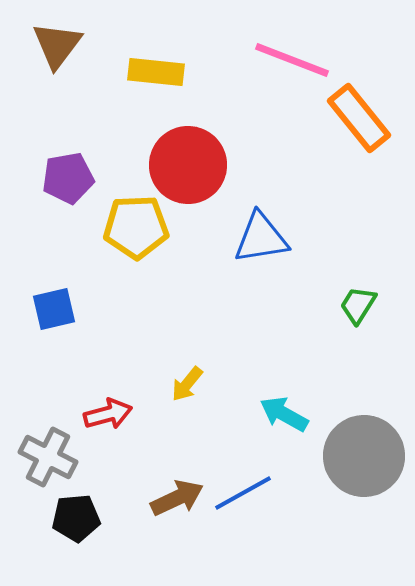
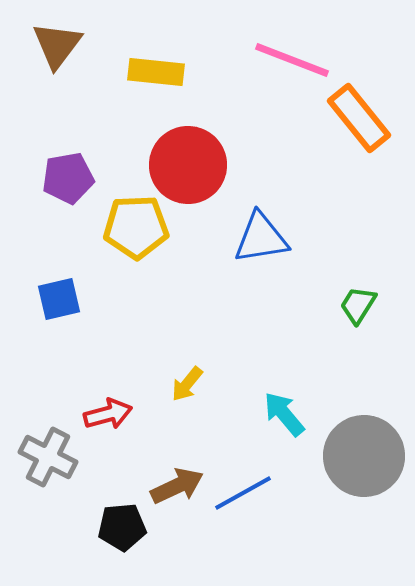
blue square: moved 5 px right, 10 px up
cyan arrow: rotated 21 degrees clockwise
brown arrow: moved 12 px up
black pentagon: moved 46 px right, 9 px down
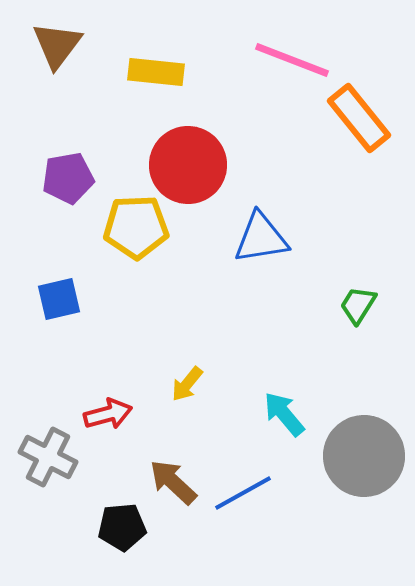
brown arrow: moved 4 px left, 4 px up; rotated 112 degrees counterclockwise
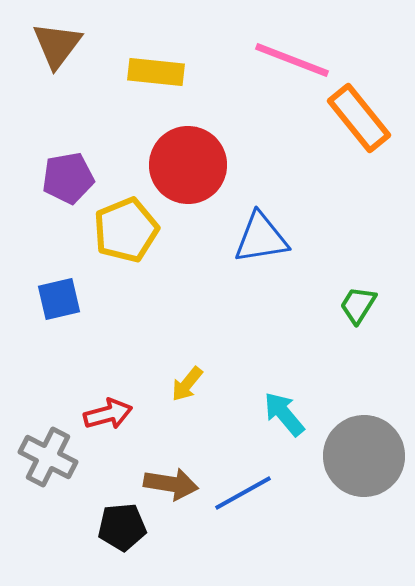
yellow pentagon: moved 10 px left, 3 px down; rotated 20 degrees counterclockwise
brown arrow: moved 2 px left, 2 px down; rotated 146 degrees clockwise
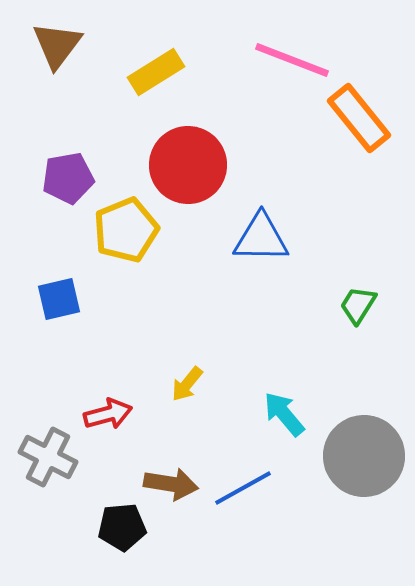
yellow rectangle: rotated 38 degrees counterclockwise
blue triangle: rotated 10 degrees clockwise
blue line: moved 5 px up
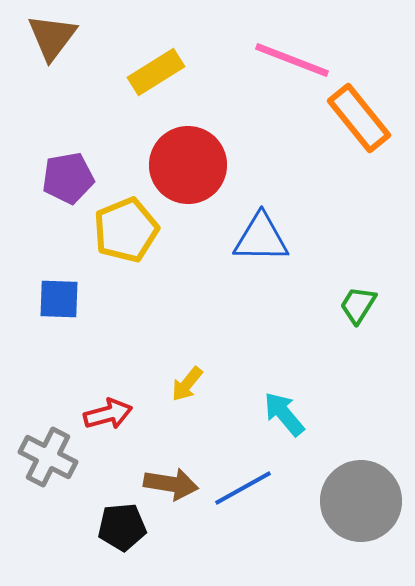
brown triangle: moved 5 px left, 8 px up
blue square: rotated 15 degrees clockwise
gray circle: moved 3 px left, 45 px down
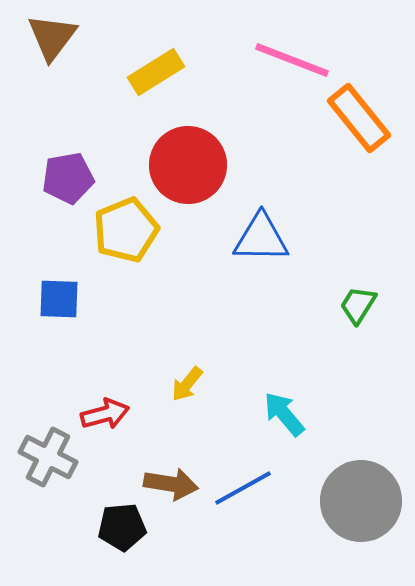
red arrow: moved 3 px left
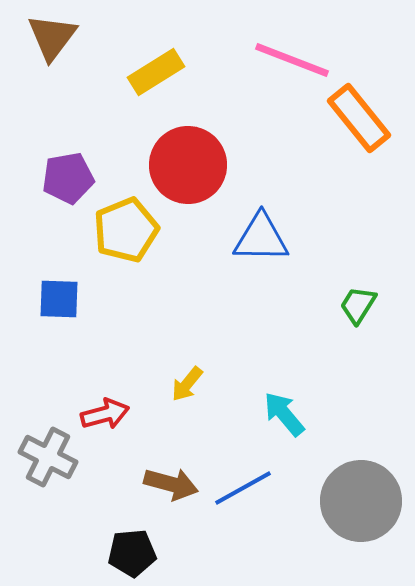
brown arrow: rotated 6 degrees clockwise
black pentagon: moved 10 px right, 26 px down
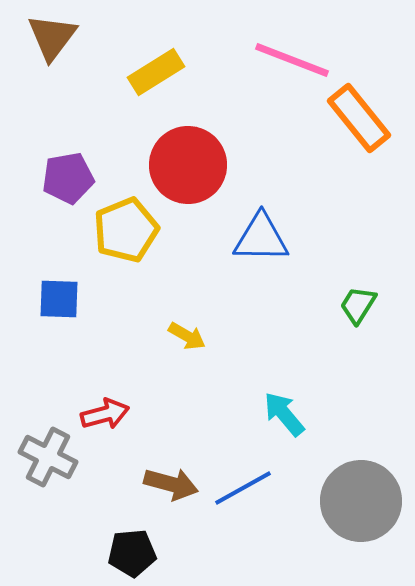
yellow arrow: moved 48 px up; rotated 99 degrees counterclockwise
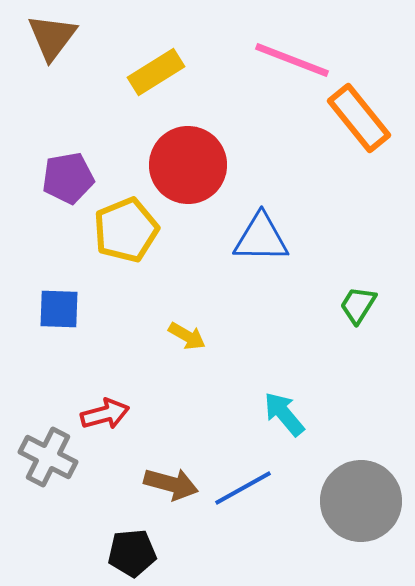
blue square: moved 10 px down
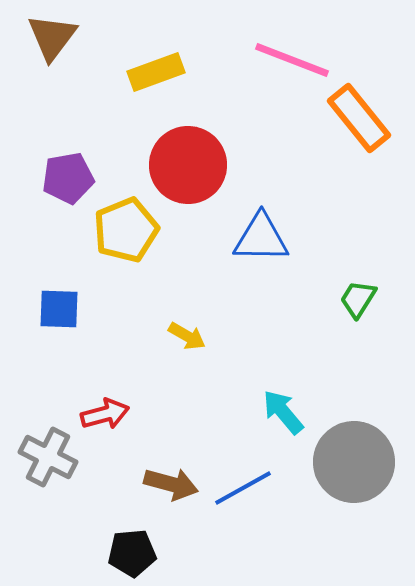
yellow rectangle: rotated 12 degrees clockwise
green trapezoid: moved 6 px up
cyan arrow: moved 1 px left, 2 px up
gray circle: moved 7 px left, 39 px up
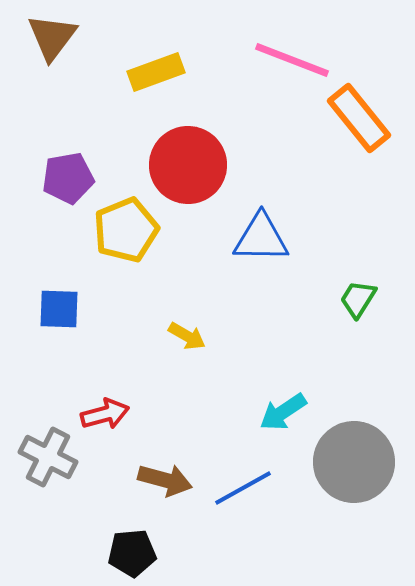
cyan arrow: rotated 84 degrees counterclockwise
brown arrow: moved 6 px left, 4 px up
